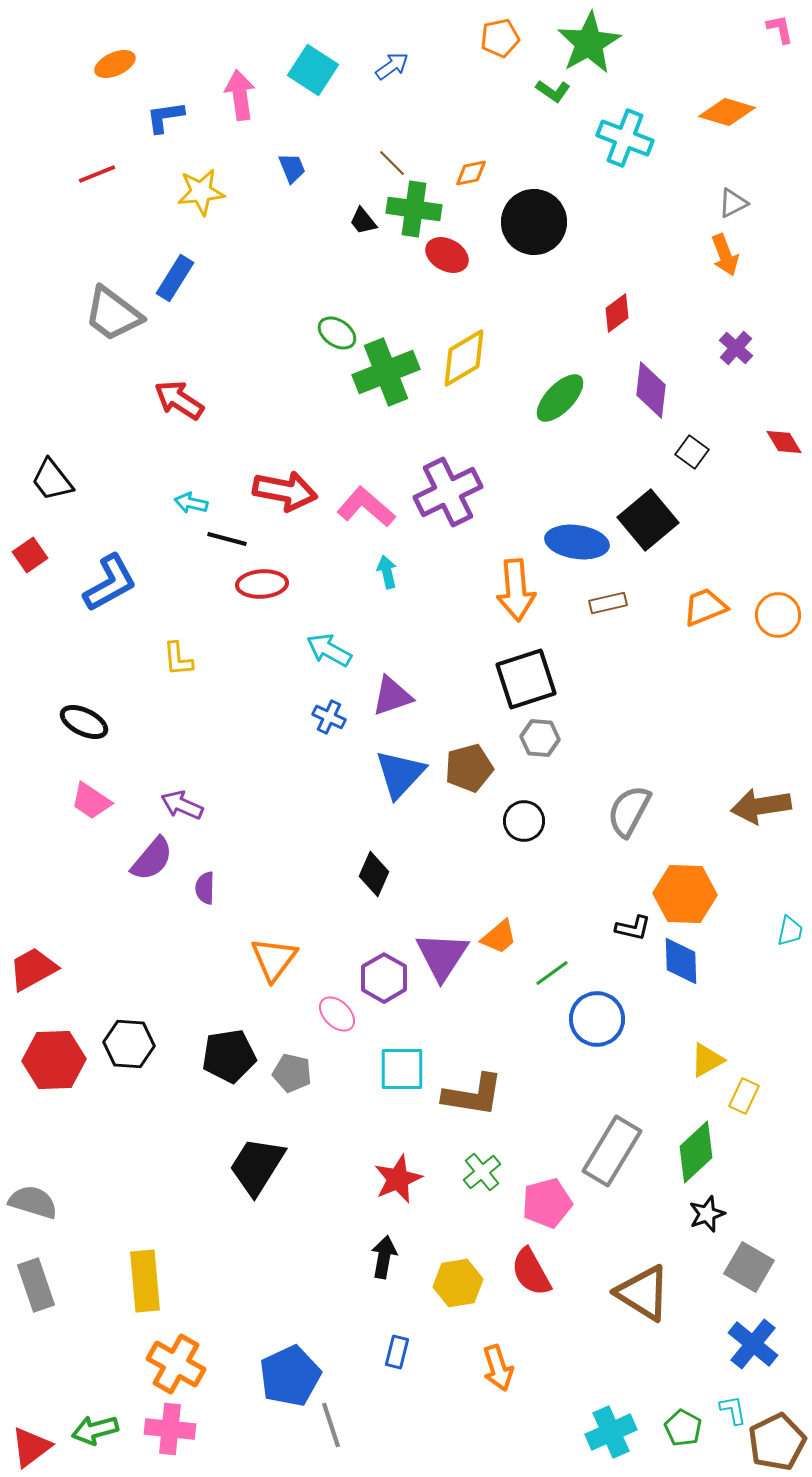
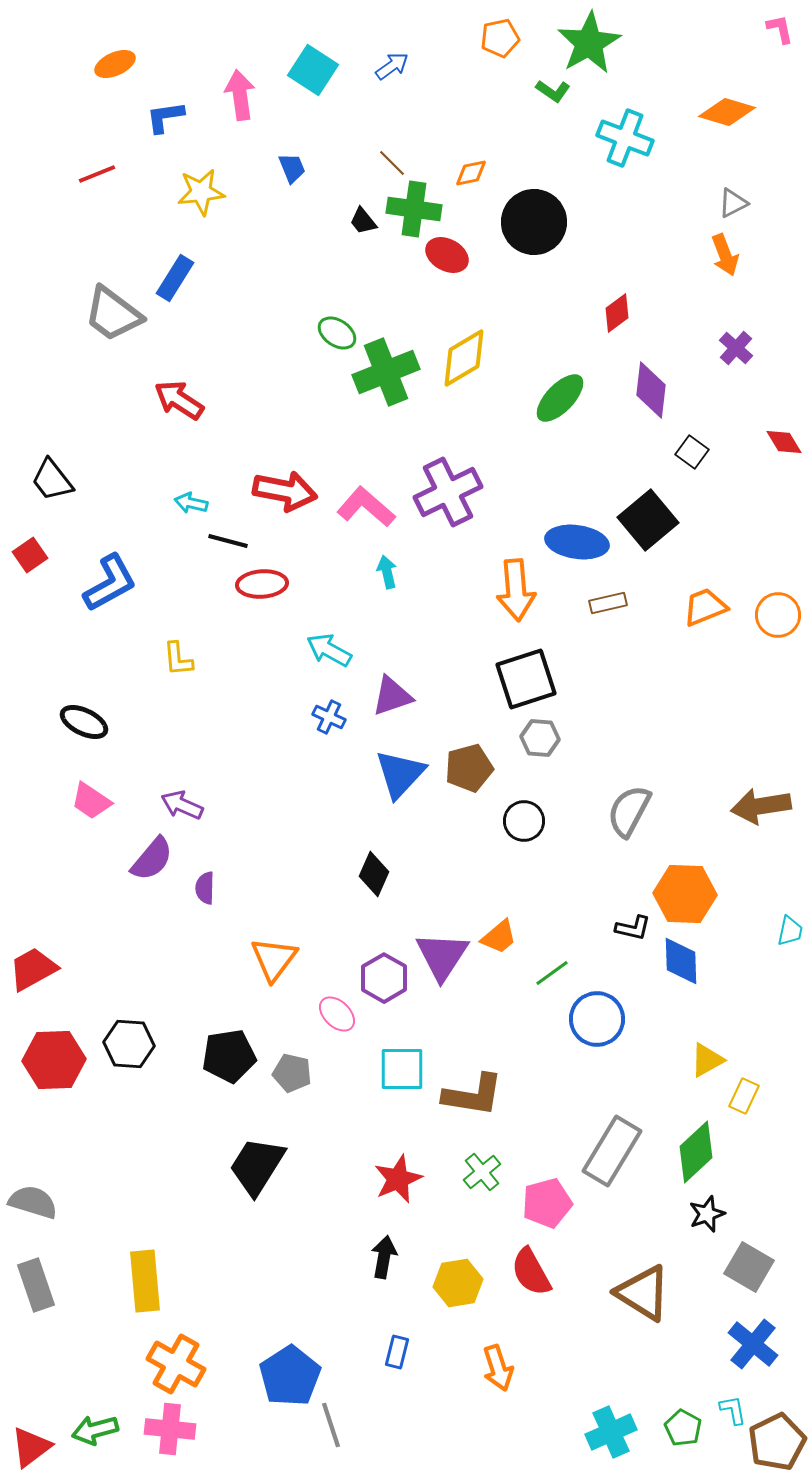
black line at (227, 539): moved 1 px right, 2 px down
blue pentagon at (290, 1376): rotated 8 degrees counterclockwise
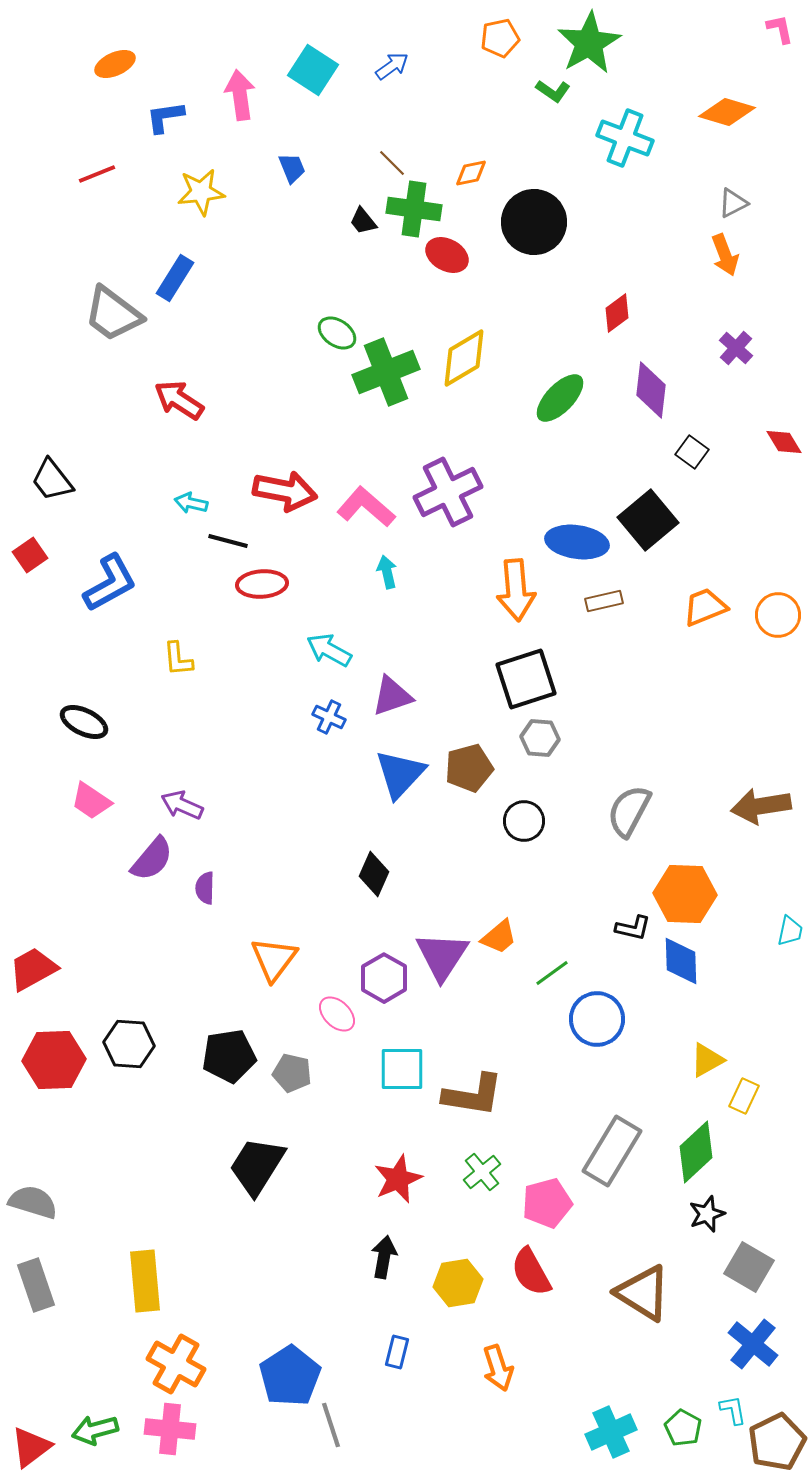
brown rectangle at (608, 603): moved 4 px left, 2 px up
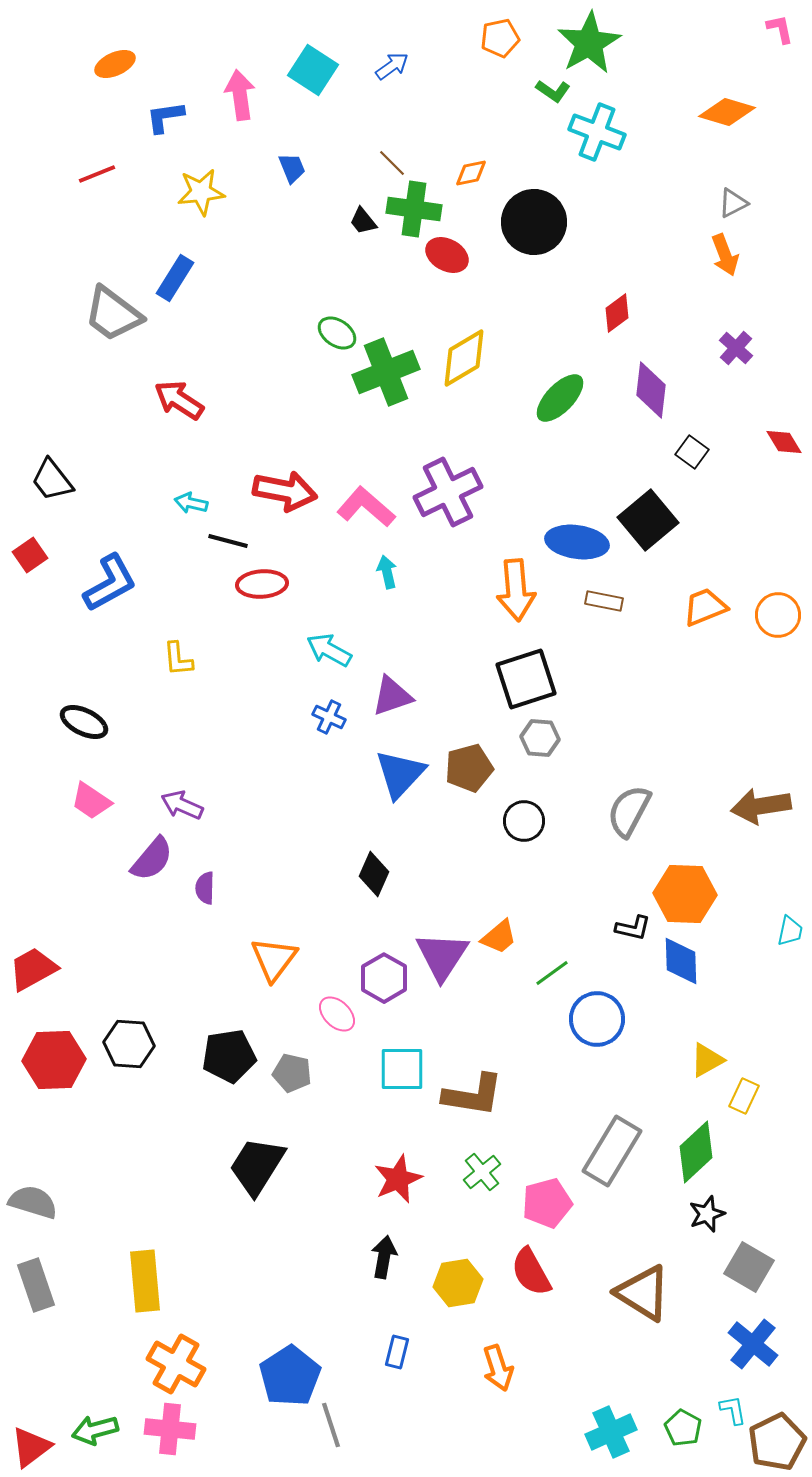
cyan cross at (625, 138): moved 28 px left, 6 px up
brown rectangle at (604, 601): rotated 24 degrees clockwise
